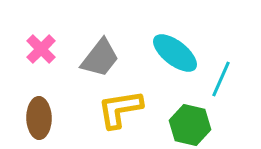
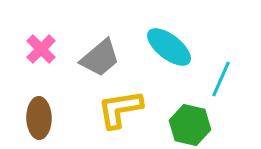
cyan ellipse: moved 6 px left, 6 px up
gray trapezoid: rotated 12 degrees clockwise
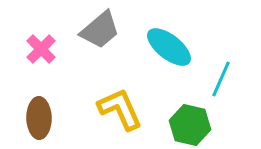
gray trapezoid: moved 28 px up
yellow L-shape: rotated 75 degrees clockwise
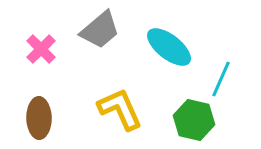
green hexagon: moved 4 px right, 5 px up
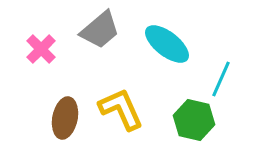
cyan ellipse: moved 2 px left, 3 px up
yellow L-shape: moved 1 px right
brown ellipse: moved 26 px right; rotated 12 degrees clockwise
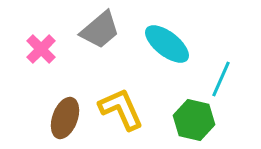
brown ellipse: rotated 9 degrees clockwise
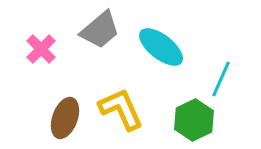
cyan ellipse: moved 6 px left, 3 px down
green hexagon: rotated 21 degrees clockwise
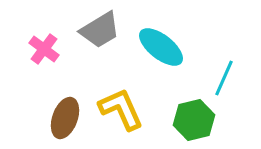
gray trapezoid: rotated 9 degrees clockwise
pink cross: moved 3 px right; rotated 8 degrees counterclockwise
cyan line: moved 3 px right, 1 px up
green hexagon: rotated 12 degrees clockwise
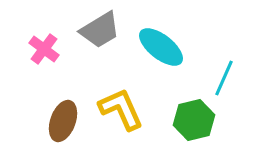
brown ellipse: moved 2 px left, 3 px down
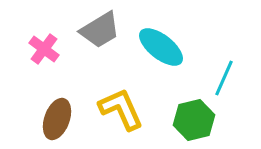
brown ellipse: moved 6 px left, 2 px up
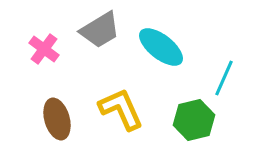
brown ellipse: rotated 36 degrees counterclockwise
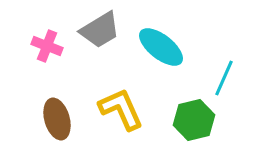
pink cross: moved 3 px right, 3 px up; rotated 16 degrees counterclockwise
